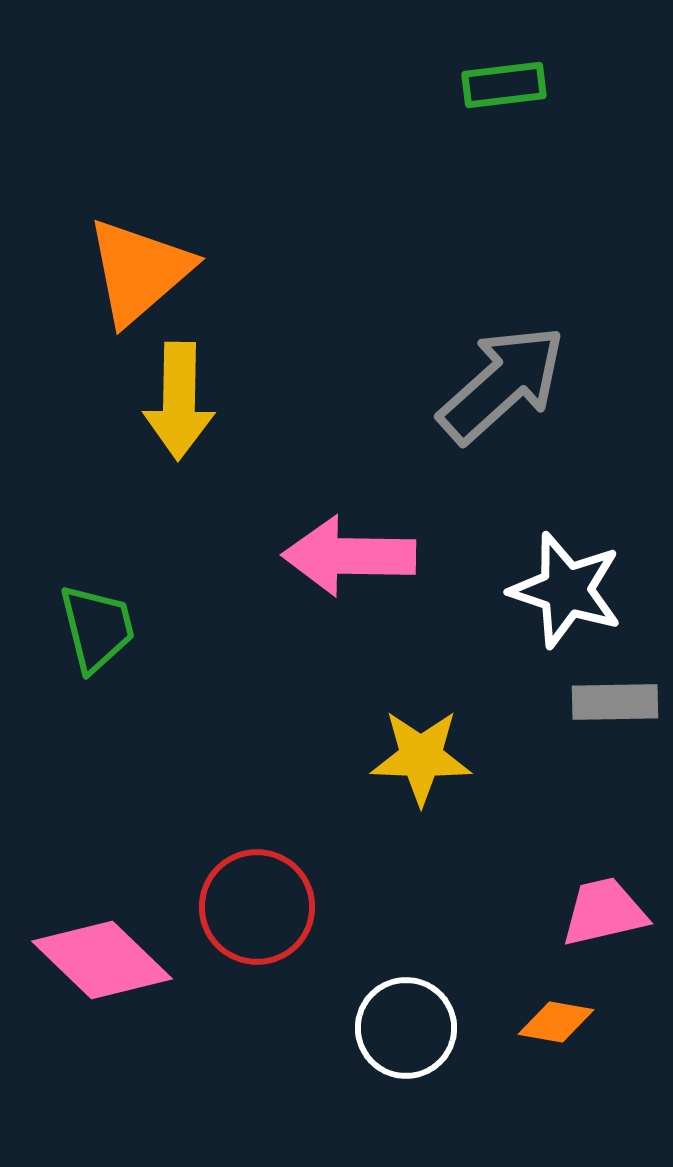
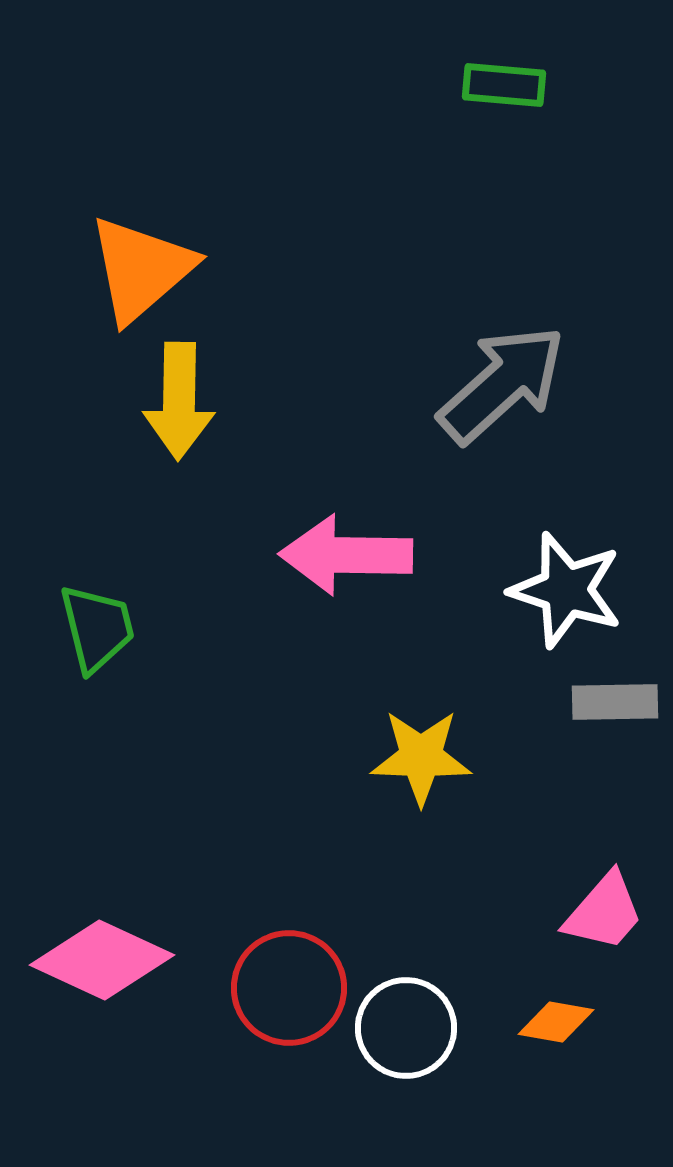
green rectangle: rotated 12 degrees clockwise
orange triangle: moved 2 px right, 2 px up
pink arrow: moved 3 px left, 1 px up
red circle: moved 32 px right, 81 px down
pink trapezoid: rotated 144 degrees clockwise
pink diamond: rotated 19 degrees counterclockwise
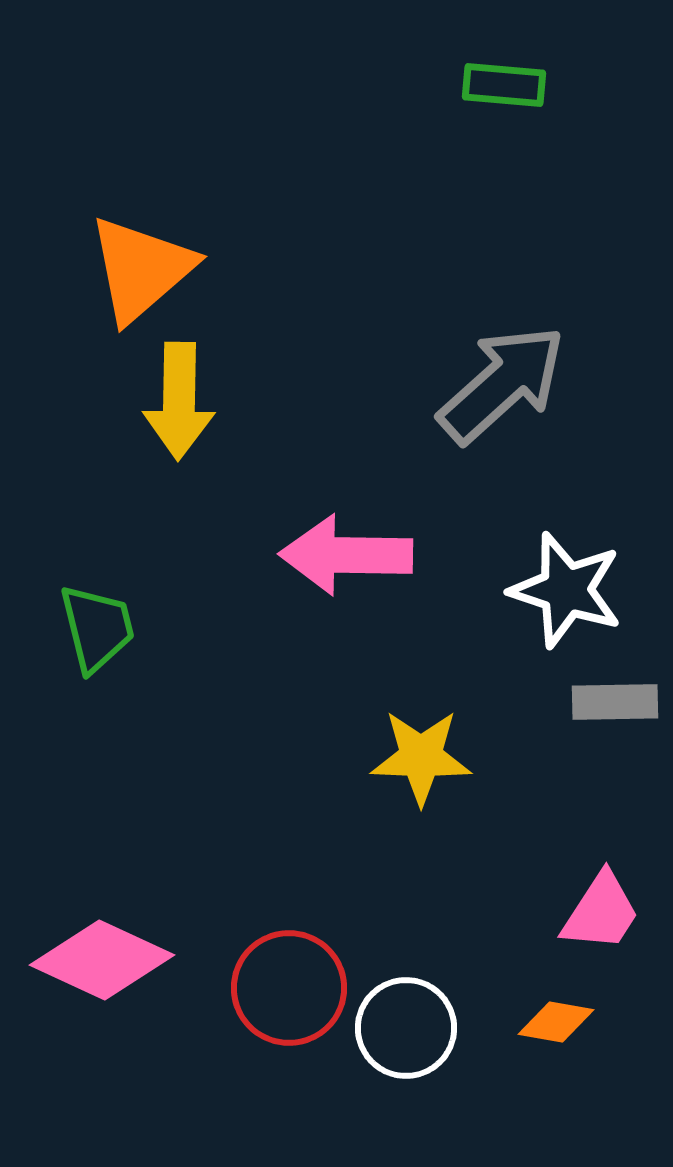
pink trapezoid: moved 3 px left; rotated 8 degrees counterclockwise
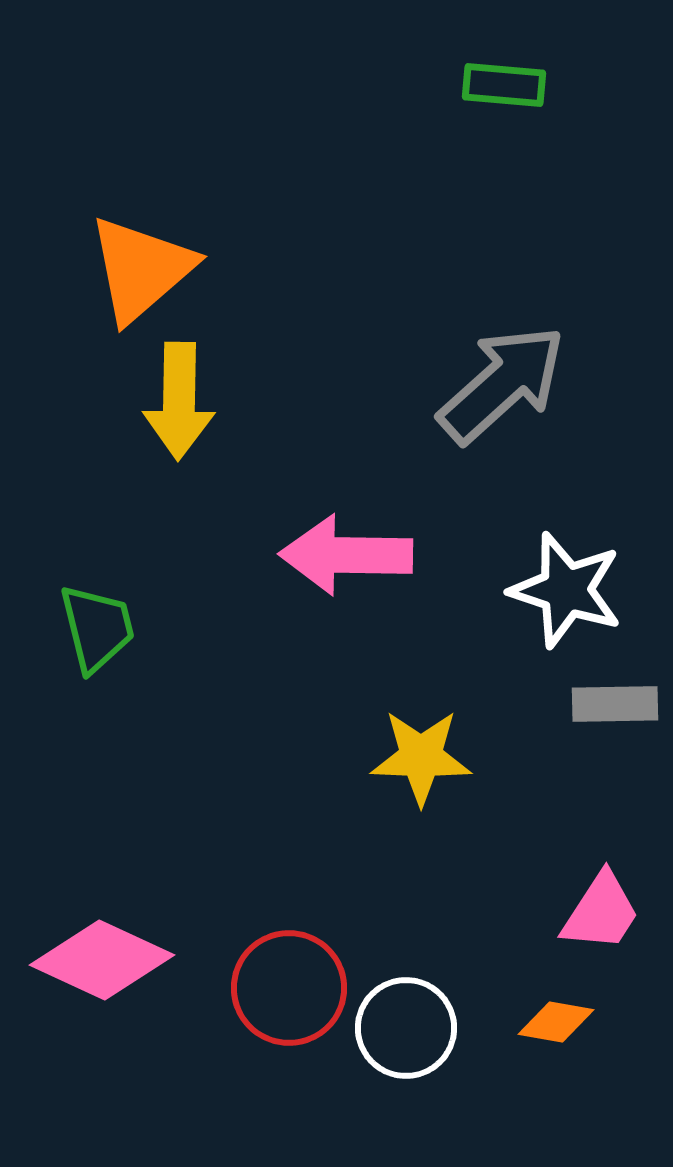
gray rectangle: moved 2 px down
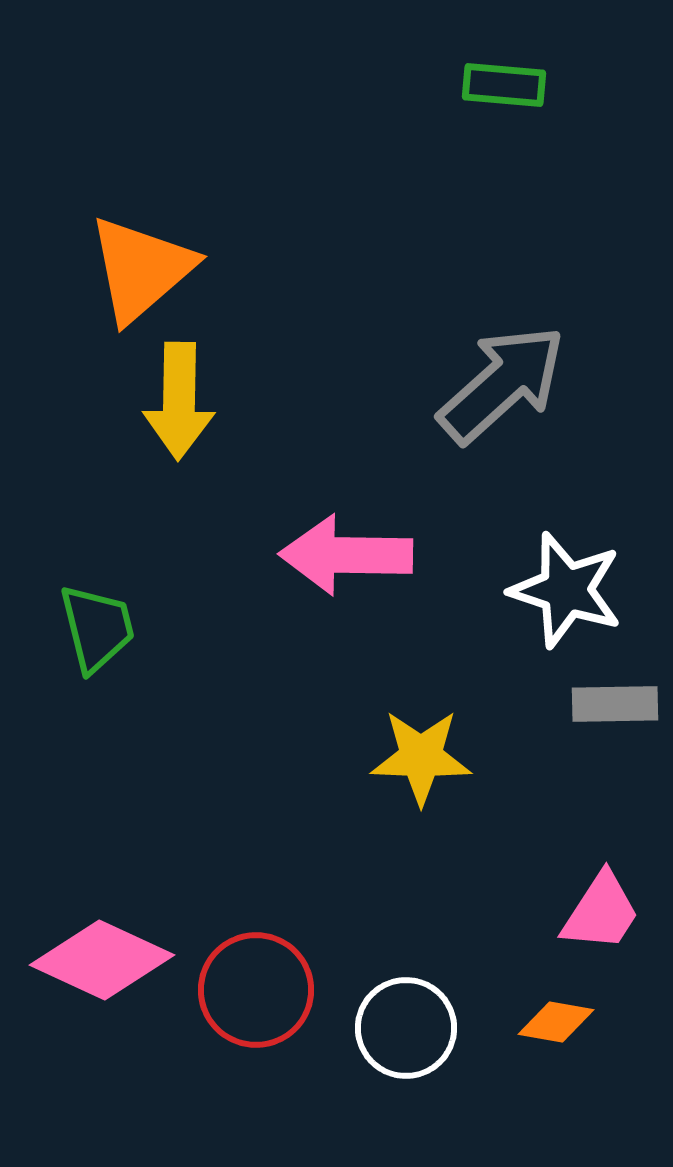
red circle: moved 33 px left, 2 px down
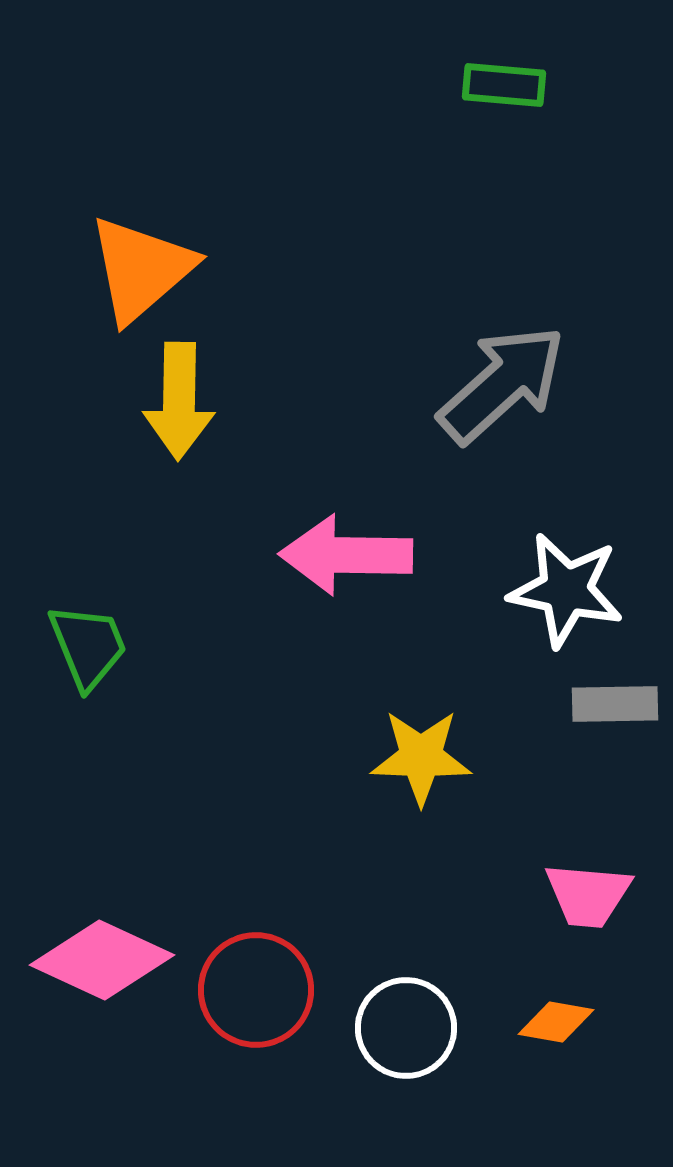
white star: rotated 6 degrees counterclockwise
green trapezoid: moved 9 px left, 18 px down; rotated 8 degrees counterclockwise
pink trapezoid: moved 13 px left, 17 px up; rotated 62 degrees clockwise
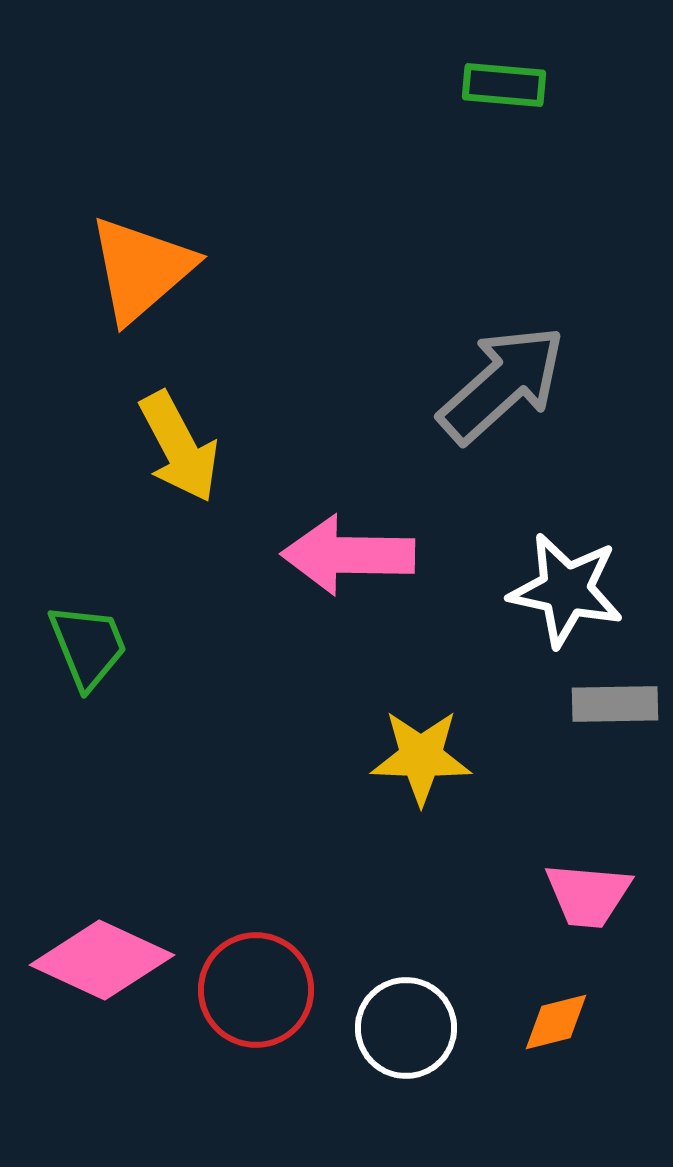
yellow arrow: moved 46 px down; rotated 29 degrees counterclockwise
pink arrow: moved 2 px right
orange diamond: rotated 24 degrees counterclockwise
